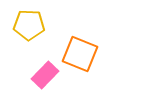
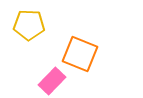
pink rectangle: moved 7 px right, 6 px down
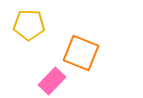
orange square: moved 1 px right, 1 px up
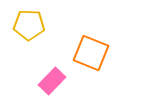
orange square: moved 10 px right
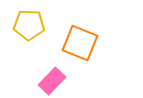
orange square: moved 11 px left, 10 px up
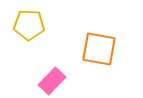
orange square: moved 19 px right, 6 px down; rotated 12 degrees counterclockwise
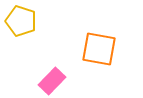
yellow pentagon: moved 8 px left, 4 px up; rotated 16 degrees clockwise
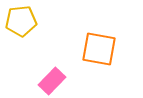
yellow pentagon: rotated 24 degrees counterclockwise
